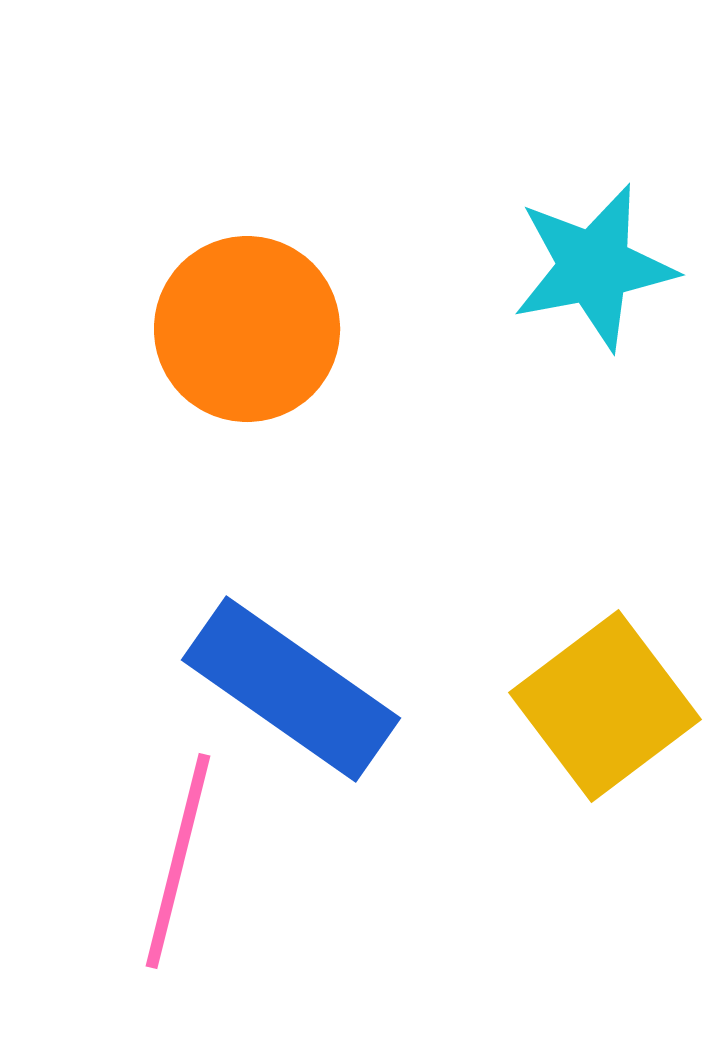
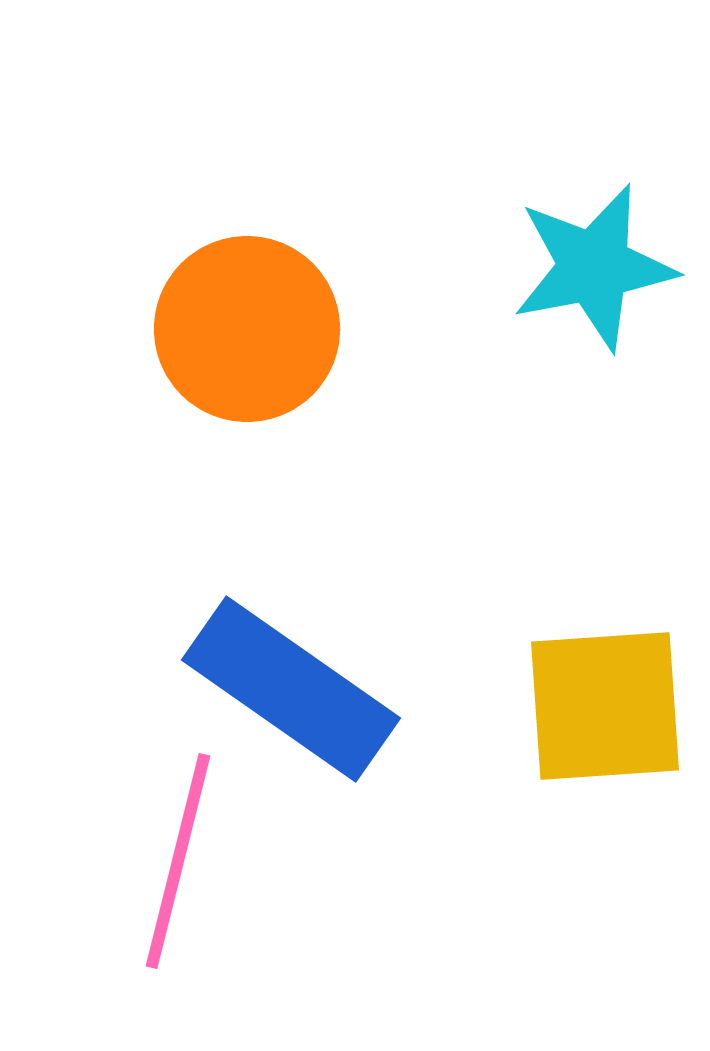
yellow square: rotated 33 degrees clockwise
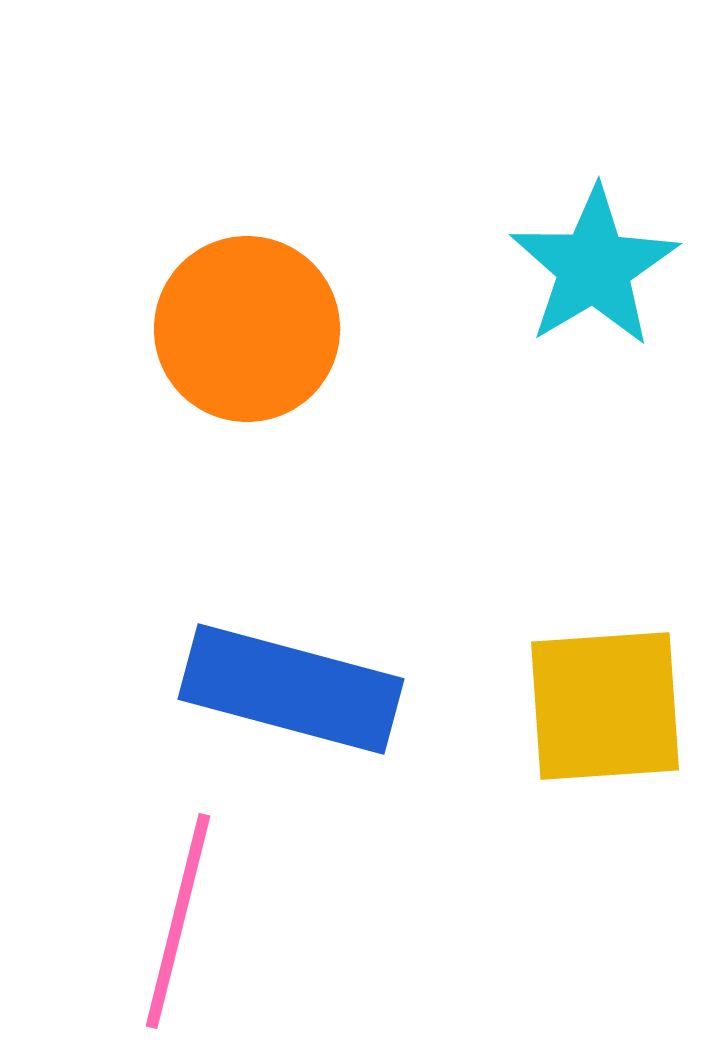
cyan star: rotated 20 degrees counterclockwise
blue rectangle: rotated 20 degrees counterclockwise
pink line: moved 60 px down
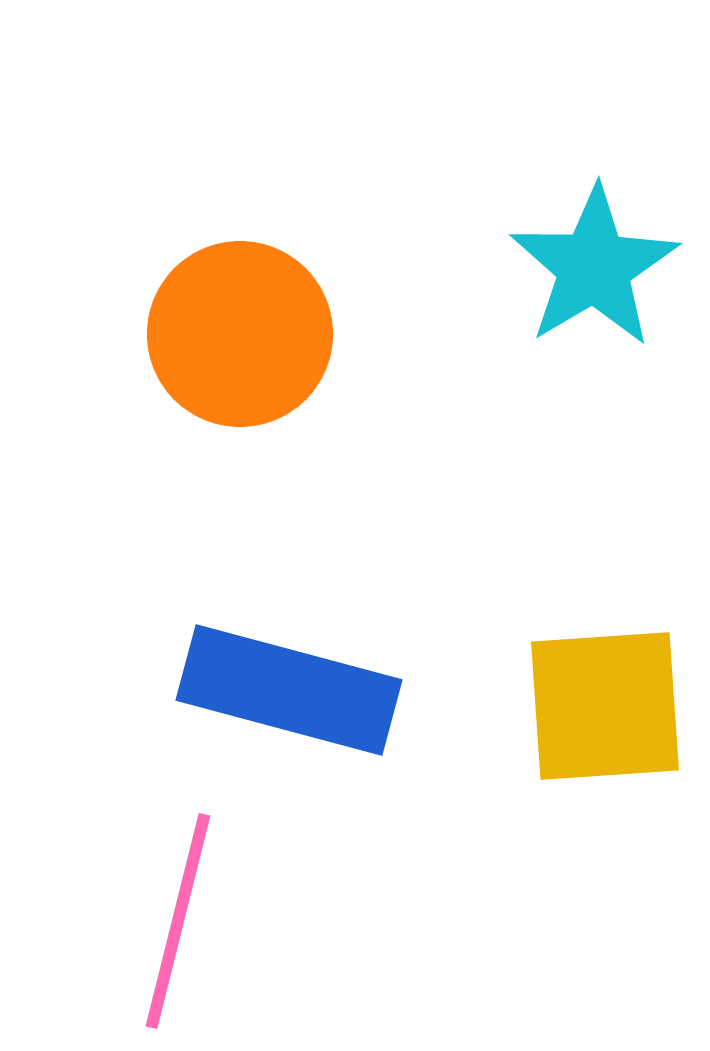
orange circle: moved 7 px left, 5 px down
blue rectangle: moved 2 px left, 1 px down
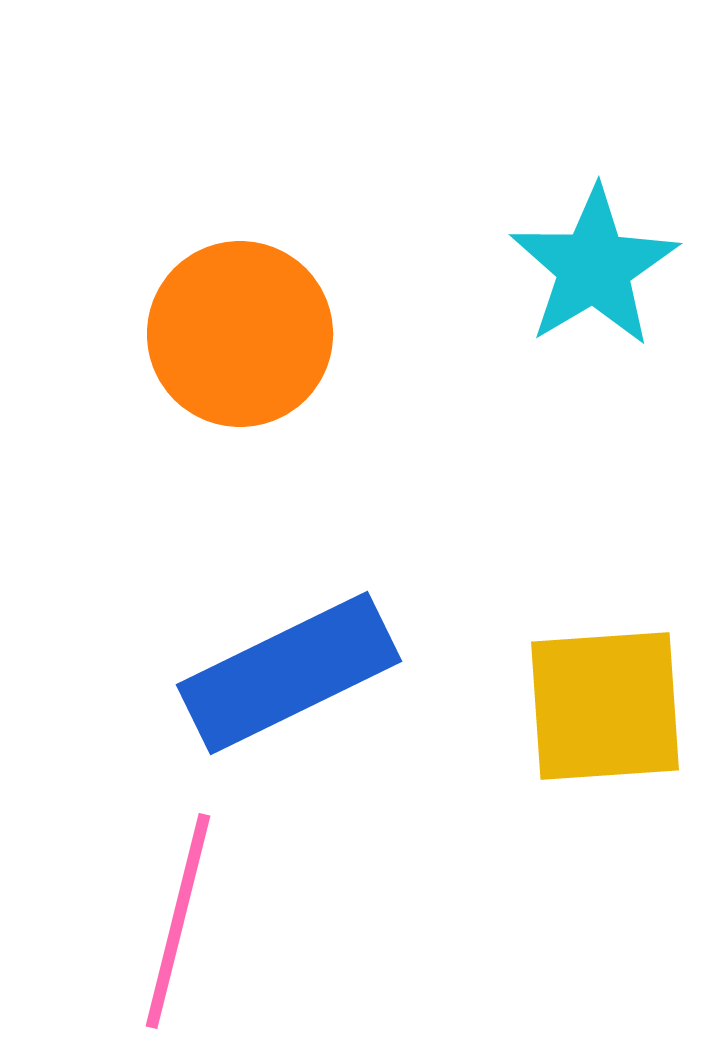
blue rectangle: moved 17 px up; rotated 41 degrees counterclockwise
